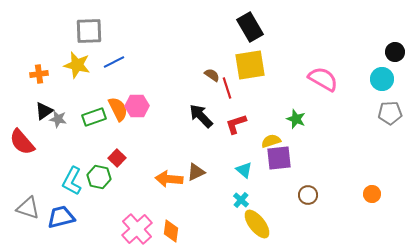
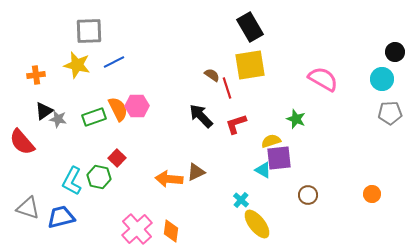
orange cross: moved 3 px left, 1 px down
cyan triangle: moved 19 px right; rotated 12 degrees counterclockwise
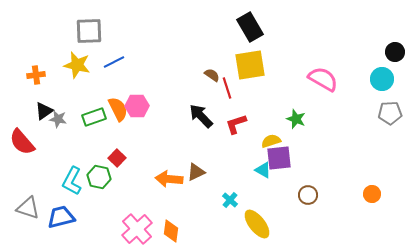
cyan cross: moved 11 px left
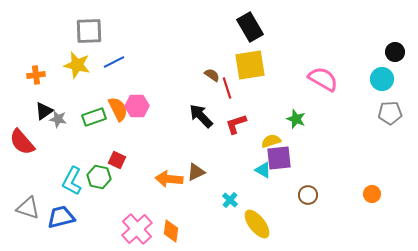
red square: moved 2 px down; rotated 18 degrees counterclockwise
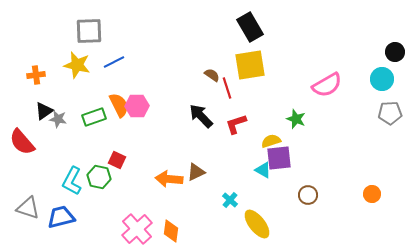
pink semicircle: moved 4 px right, 6 px down; rotated 120 degrees clockwise
orange semicircle: moved 1 px right, 4 px up
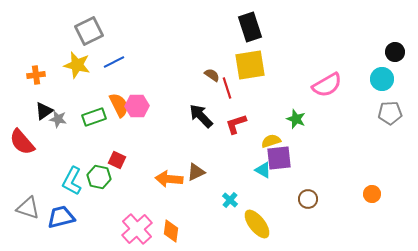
black rectangle: rotated 12 degrees clockwise
gray square: rotated 24 degrees counterclockwise
brown circle: moved 4 px down
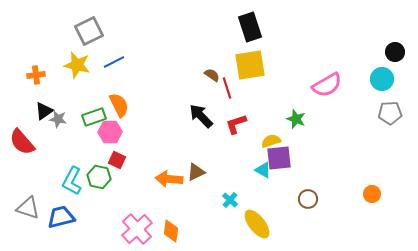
pink hexagon: moved 27 px left, 26 px down
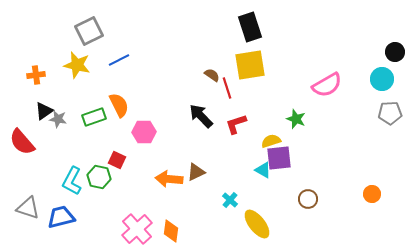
blue line: moved 5 px right, 2 px up
pink hexagon: moved 34 px right
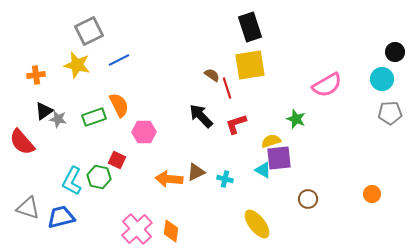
cyan cross: moved 5 px left, 21 px up; rotated 28 degrees counterclockwise
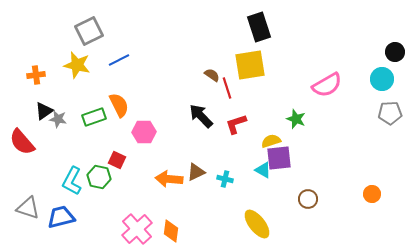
black rectangle: moved 9 px right
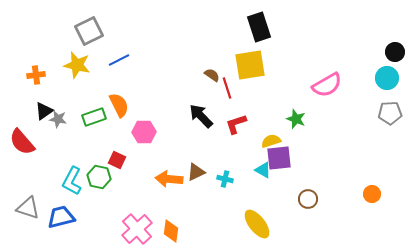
cyan circle: moved 5 px right, 1 px up
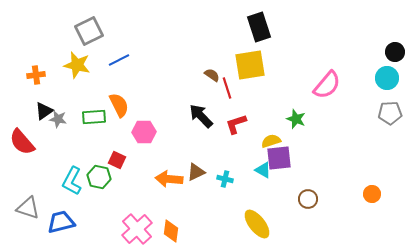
pink semicircle: rotated 20 degrees counterclockwise
green rectangle: rotated 15 degrees clockwise
blue trapezoid: moved 5 px down
